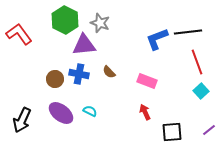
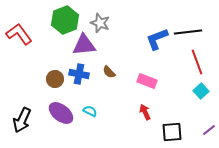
green hexagon: rotated 12 degrees clockwise
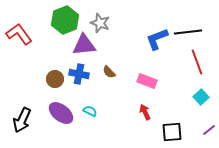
cyan square: moved 6 px down
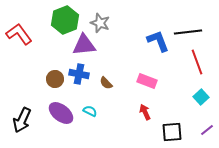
blue L-shape: moved 1 px right, 2 px down; rotated 90 degrees clockwise
brown semicircle: moved 3 px left, 11 px down
purple line: moved 2 px left
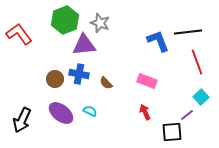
purple line: moved 20 px left, 15 px up
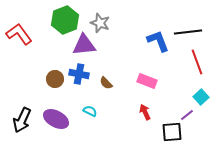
purple ellipse: moved 5 px left, 6 px down; rotated 10 degrees counterclockwise
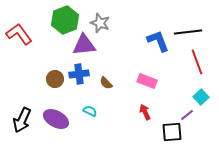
blue cross: rotated 18 degrees counterclockwise
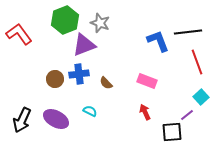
purple triangle: rotated 15 degrees counterclockwise
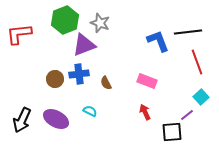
red L-shape: rotated 60 degrees counterclockwise
brown semicircle: rotated 16 degrees clockwise
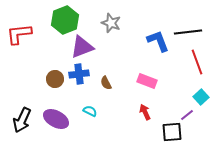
gray star: moved 11 px right
purple triangle: moved 2 px left, 2 px down
